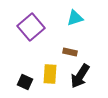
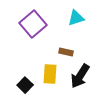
cyan triangle: moved 1 px right
purple square: moved 2 px right, 3 px up
brown rectangle: moved 4 px left
black square: moved 3 px down; rotated 21 degrees clockwise
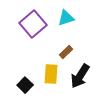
cyan triangle: moved 10 px left
brown rectangle: rotated 56 degrees counterclockwise
yellow rectangle: moved 1 px right
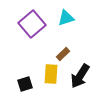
purple square: moved 1 px left
brown rectangle: moved 3 px left, 2 px down
black square: moved 1 px up; rotated 28 degrees clockwise
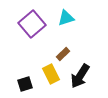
yellow rectangle: rotated 30 degrees counterclockwise
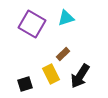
purple square: rotated 20 degrees counterclockwise
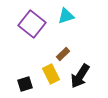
cyan triangle: moved 2 px up
purple square: rotated 8 degrees clockwise
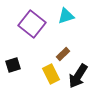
black arrow: moved 2 px left
black square: moved 12 px left, 19 px up
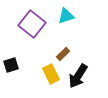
black square: moved 2 px left
